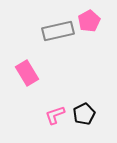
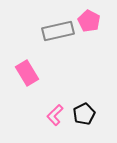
pink pentagon: rotated 15 degrees counterclockwise
pink L-shape: rotated 25 degrees counterclockwise
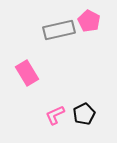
gray rectangle: moved 1 px right, 1 px up
pink L-shape: rotated 20 degrees clockwise
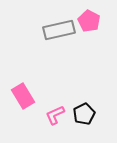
pink rectangle: moved 4 px left, 23 px down
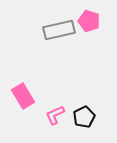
pink pentagon: rotated 10 degrees counterclockwise
black pentagon: moved 3 px down
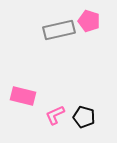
pink rectangle: rotated 45 degrees counterclockwise
black pentagon: rotated 30 degrees counterclockwise
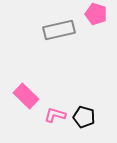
pink pentagon: moved 7 px right, 7 px up
pink rectangle: moved 3 px right; rotated 30 degrees clockwise
pink L-shape: rotated 40 degrees clockwise
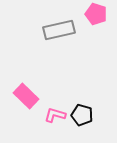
black pentagon: moved 2 px left, 2 px up
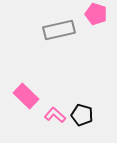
pink L-shape: rotated 25 degrees clockwise
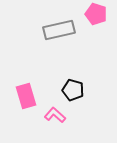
pink rectangle: rotated 30 degrees clockwise
black pentagon: moved 9 px left, 25 px up
